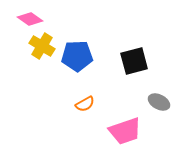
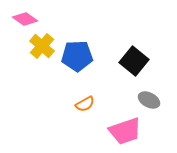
pink diamond: moved 5 px left
yellow cross: rotated 10 degrees clockwise
black square: rotated 36 degrees counterclockwise
gray ellipse: moved 10 px left, 2 px up
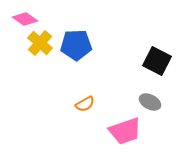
yellow cross: moved 2 px left, 3 px up
blue pentagon: moved 1 px left, 11 px up
black square: moved 23 px right; rotated 12 degrees counterclockwise
gray ellipse: moved 1 px right, 2 px down
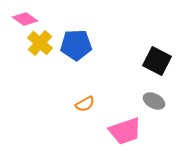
gray ellipse: moved 4 px right, 1 px up
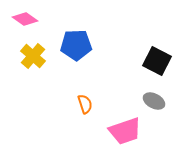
yellow cross: moved 7 px left, 13 px down
orange semicircle: rotated 78 degrees counterclockwise
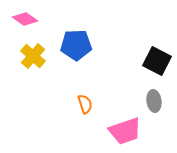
gray ellipse: rotated 55 degrees clockwise
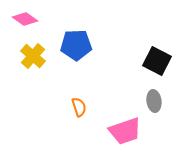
orange semicircle: moved 6 px left, 3 px down
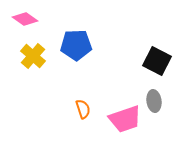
orange semicircle: moved 4 px right, 2 px down
pink trapezoid: moved 12 px up
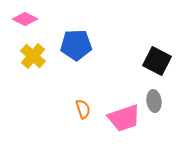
pink diamond: rotated 10 degrees counterclockwise
pink trapezoid: moved 1 px left, 1 px up
